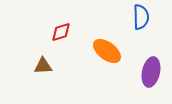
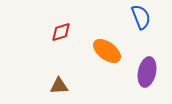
blue semicircle: rotated 20 degrees counterclockwise
brown triangle: moved 16 px right, 20 px down
purple ellipse: moved 4 px left
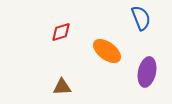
blue semicircle: moved 1 px down
brown triangle: moved 3 px right, 1 px down
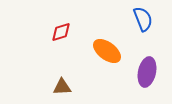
blue semicircle: moved 2 px right, 1 px down
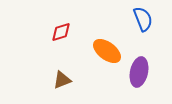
purple ellipse: moved 8 px left
brown triangle: moved 7 px up; rotated 18 degrees counterclockwise
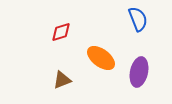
blue semicircle: moved 5 px left
orange ellipse: moved 6 px left, 7 px down
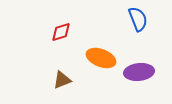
orange ellipse: rotated 16 degrees counterclockwise
purple ellipse: rotated 72 degrees clockwise
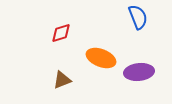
blue semicircle: moved 2 px up
red diamond: moved 1 px down
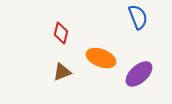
red diamond: rotated 60 degrees counterclockwise
purple ellipse: moved 2 px down; rotated 36 degrees counterclockwise
brown triangle: moved 8 px up
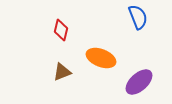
red diamond: moved 3 px up
purple ellipse: moved 8 px down
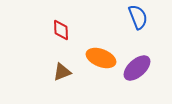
red diamond: rotated 15 degrees counterclockwise
purple ellipse: moved 2 px left, 14 px up
